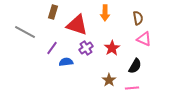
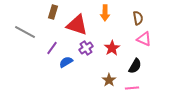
blue semicircle: rotated 24 degrees counterclockwise
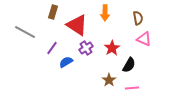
red triangle: rotated 15 degrees clockwise
black semicircle: moved 6 px left, 1 px up
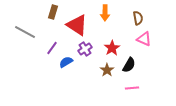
purple cross: moved 1 px left, 1 px down
brown star: moved 2 px left, 10 px up
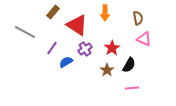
brown rectangle: rotated 24 degrees clockwise
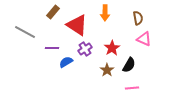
purple line: rotated 56 degrees clockwise
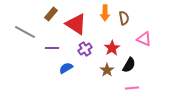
brown rectangle: moved 2 px left, 2 px down
brown semicircle: moved 14 px left
red triangle: moved 1 px left, 1 px up
blue semicircle: moved 6 px down
